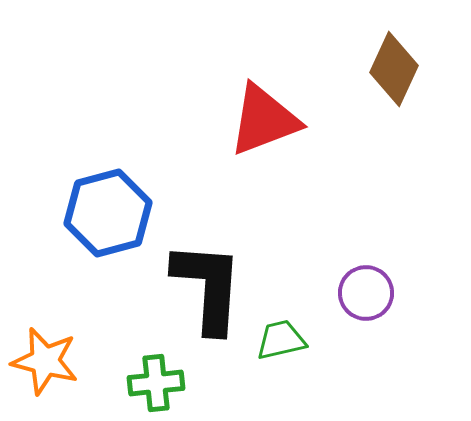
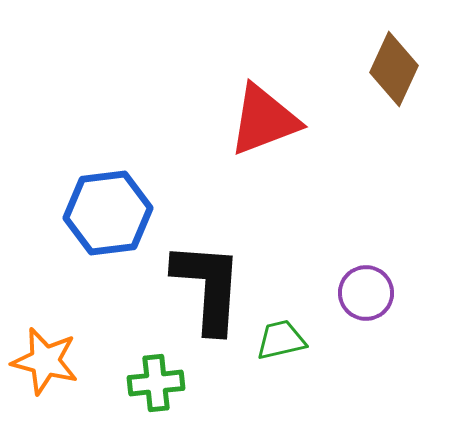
blue hexagon: rotated 8 degrees clockwise
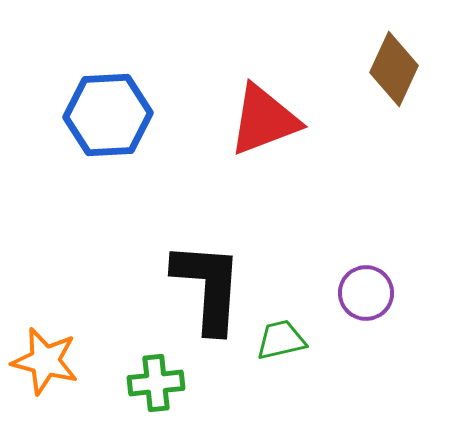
blue hexagon: moved 98 px up; rotated 4 degrees clockwise
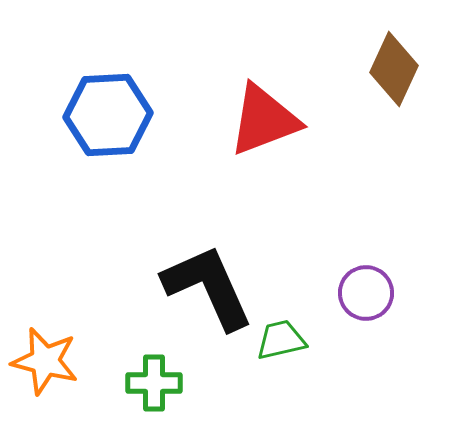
black L-shape: rotated 28 degrees counterclockwise
green cross: moved 2 px left; rotated 6 degrees clockwise
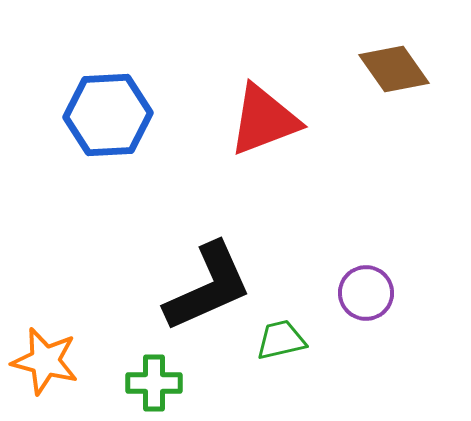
brown diamond: rotated 60 degrees counterclockwise
black L-shape: rotated 90 degrees clockwise
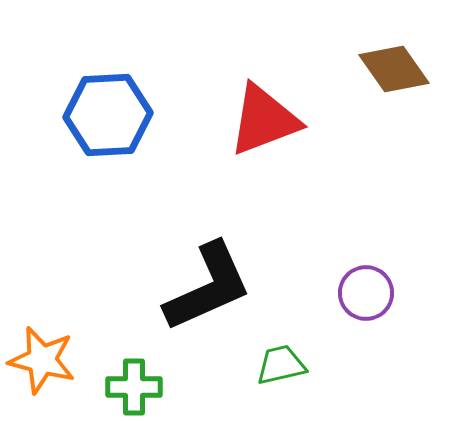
green trapezoid: moved 25 px down
orange star: moved 3 px left, 1 px up
green cross: moved 20 px left, 4 px down
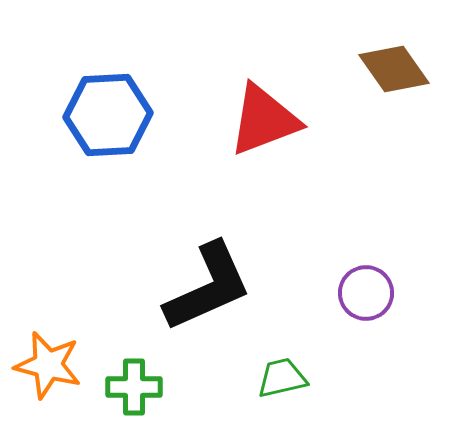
orange star: moved 6 px right, 5 px down
green trapezoid: moved 1 px right, 13 px down
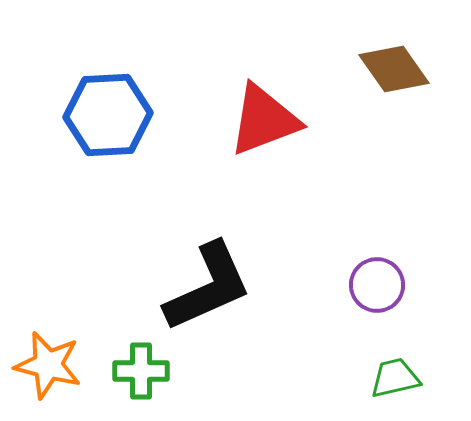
purple circle: moved 11 px right, 8 px up
green trapezoid: moved 113 px right
green cross: moved 7 px right, 16 px up
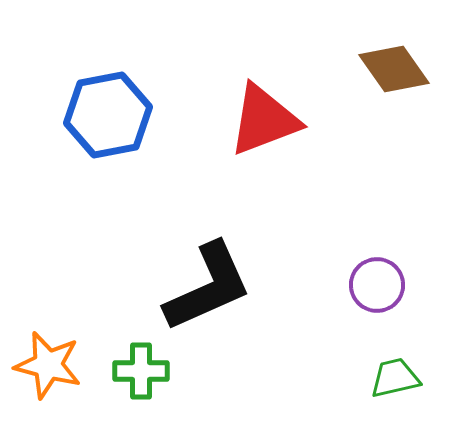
blue hexagon: rotated 8 degrees counterclockwise
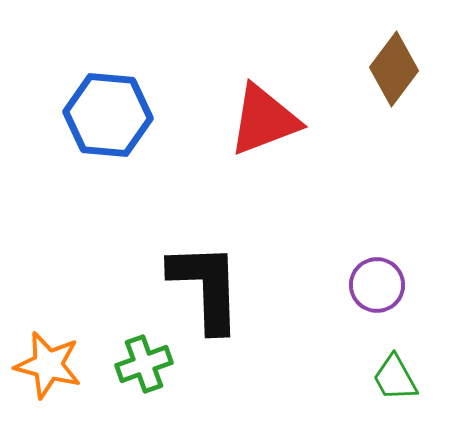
brown diamond: rotated 72 degrees clockwise
blue hexagon: rotated 16 degrees clockwise
black L-shape: moved 2 px left; rotated 68 degrees counterclockwise
green cross: moved 3 px right, 7 px up; rotated 20 degrees counterclockwise
green trapezoid: rotated 106 degrees counterclockwise
